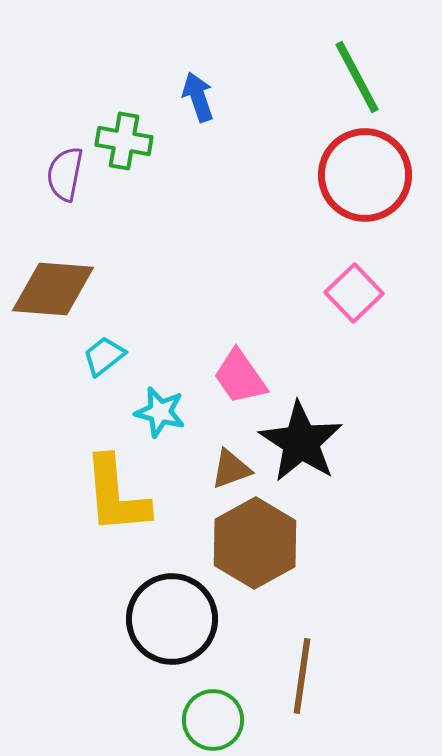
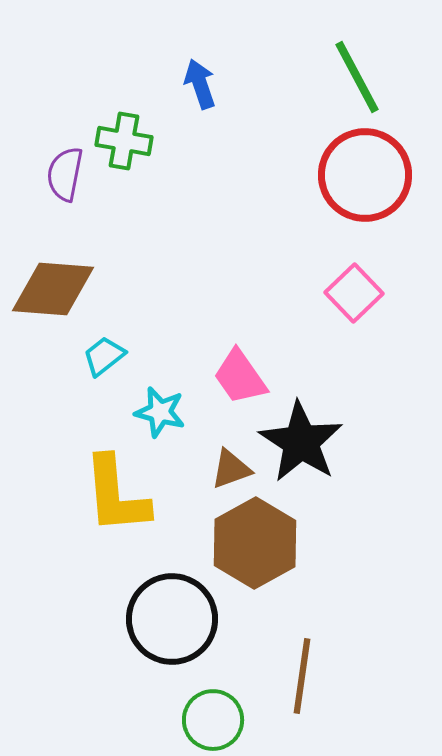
blue arrow: moved 2 px right, 13 px up
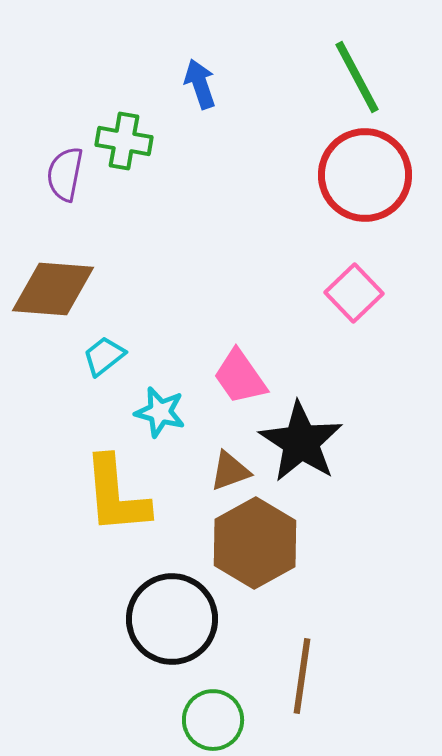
brown triangle: moved 1 px left, 2 px down
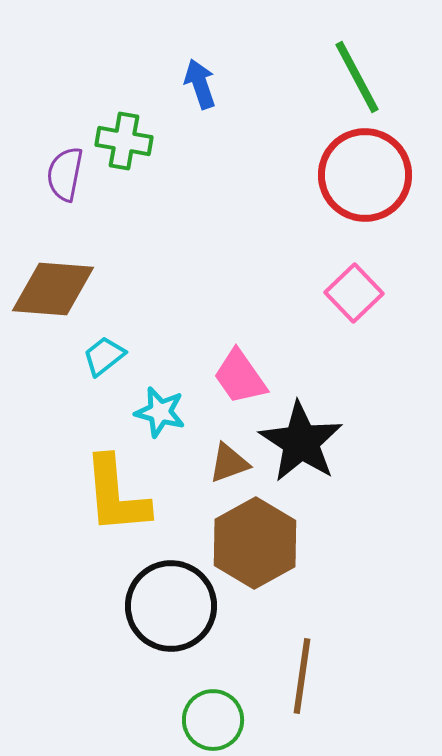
brown triangle: moved 1 px left, 8 px up
black circle: moved 1 px left, 13 px up
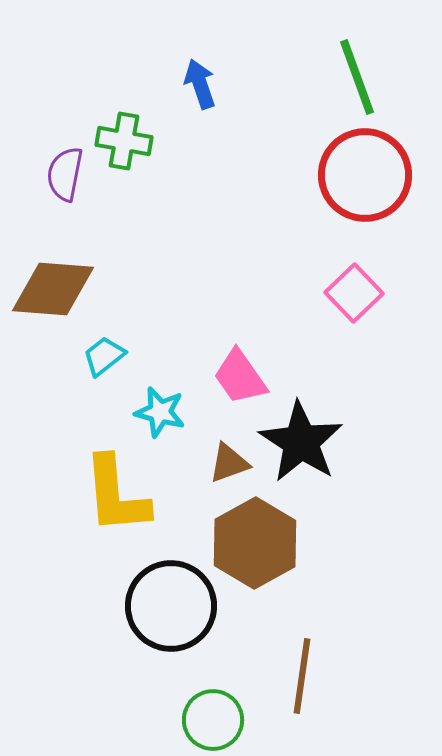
green line: rotated 8 degrees clockwise
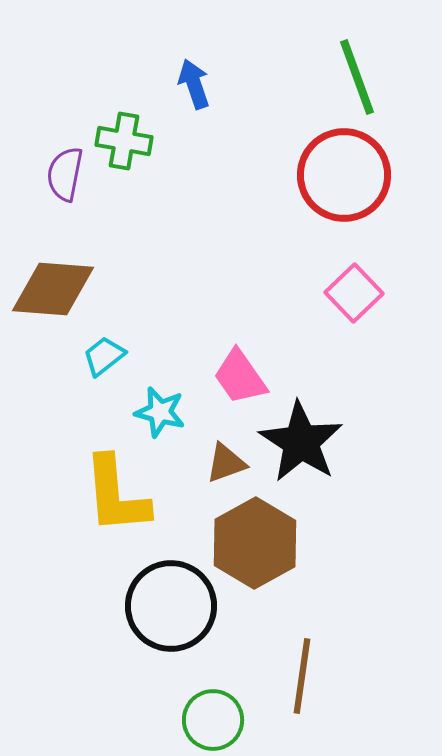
blue arrow: moved 6 px left
red circle: moved 21 px left
brown triangle: moved 3 px left
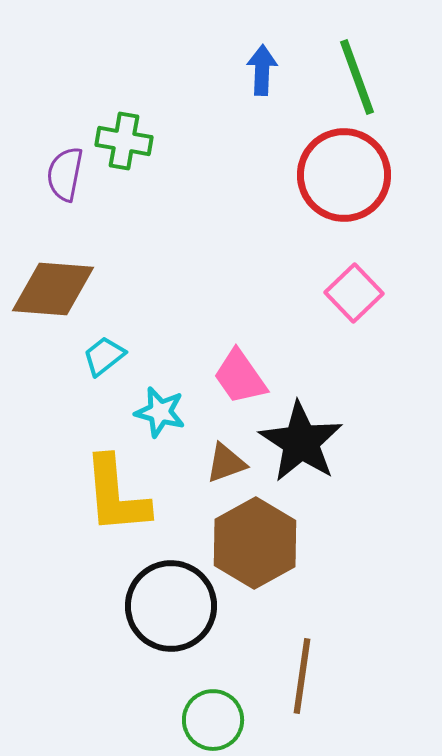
blue arrow: moved 68 px right, 14 px up; rotated 21 degrees clockwise
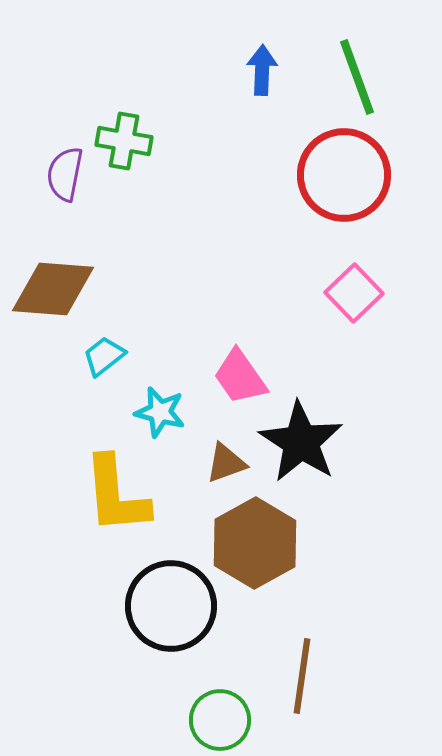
green circle: moved 7 px right
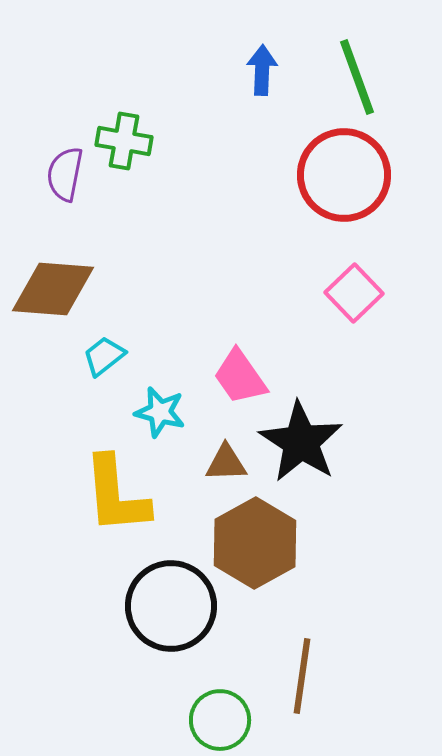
brown triangle: rotated 18 degrees clockwise
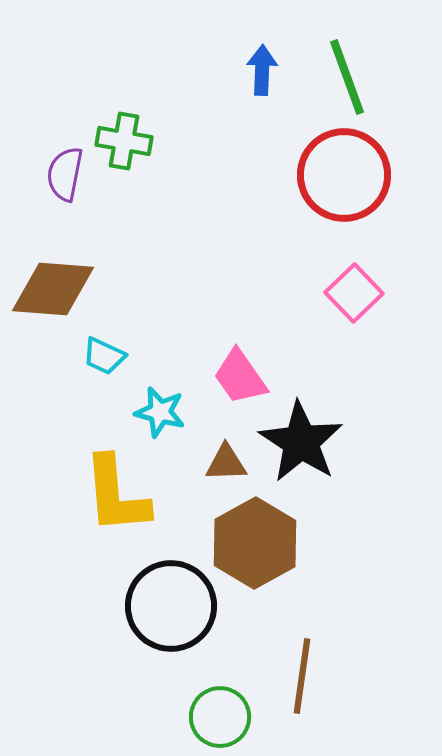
green line: moved 10 px left
cyan trapezoid: rotated 117 degrees counterclockwise
green circle: moved 3 px up
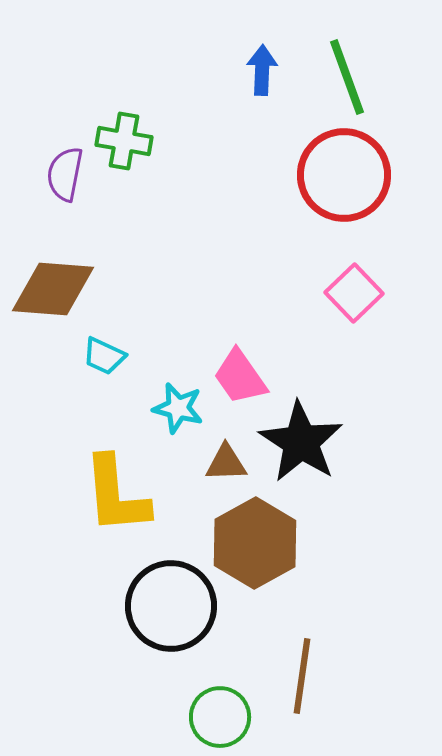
cyan star: moved 18 px right, 4 px up
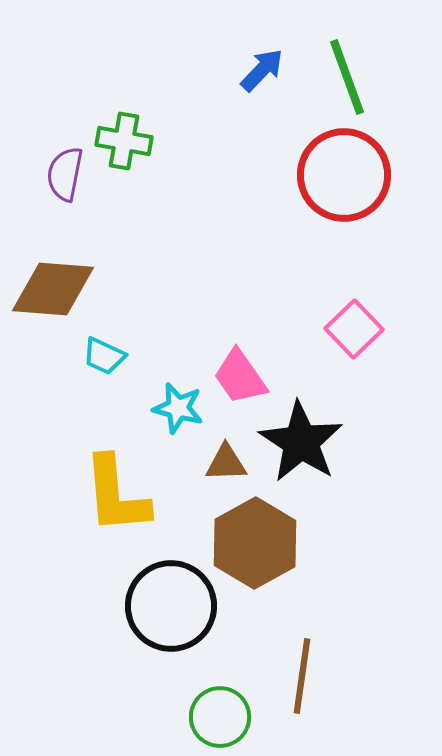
blue arrow: rotated 42 degrees clockwise
pink square: moved 36 px down
